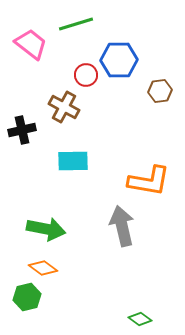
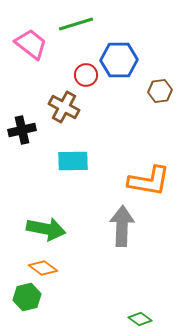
gray arrow: rotated 15 degrees clockwise
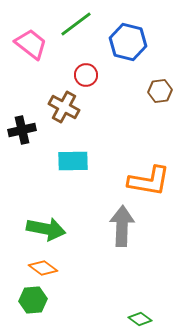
green line: rotated 20 degrees counterclockwise
blue hexagon: moved 9 px right, 18 px up; rotated 15 degrees clockwise
green hexagon: moved 6 px right, 3 px down; rotated 8 degrees clockwise
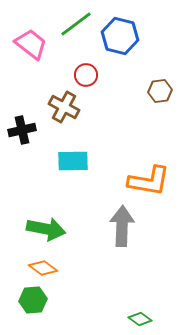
blue hexagon: moved 8 px left, 6 px up
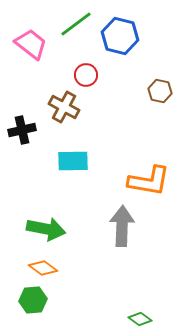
brown hexagon: rotated 20 degrees clockwise
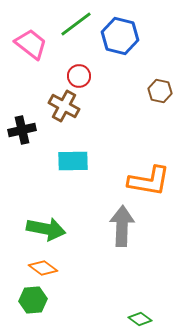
red circle: moved 7 px left, 1 px down
brown cross: moved 1 px up
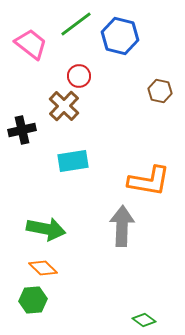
brown cross: rotated 16 degrees clockwise
cyan rectangle: rotated 8 degrees counterclockwise
orange diamond: rotated 8 degrees clockwise
green diamond: moved 4 px right, 1 px down
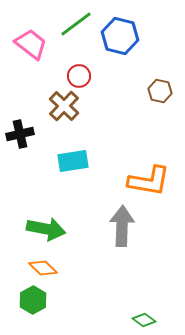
black cross: moved 2 px left, 4 px down
green hexagon: rotated 24 degrees counterclockwise
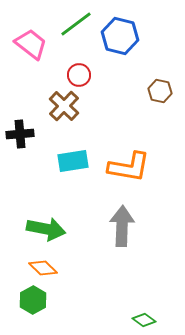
red circle: moved 1 px up
black cross: rotated 8 degrees clockwise
orange L-shape: moved 20 px left, 14 px up
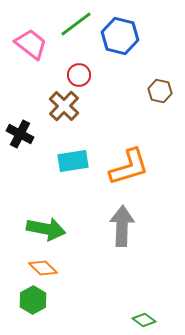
black cross: rotated 32 degrees clockwise
orange L-shape: rotated 27 degrees counterclockwise
